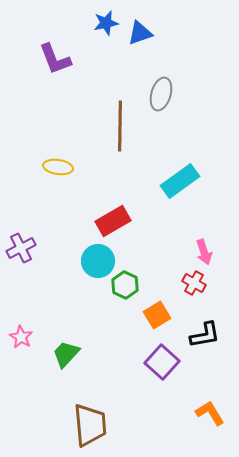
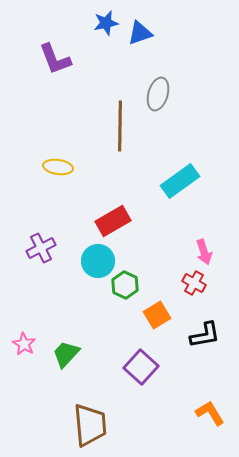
gray ellipse: moved 3 px left
purple cross: moved 20 px right
pink star: moved 3 px right, 7 px down
purple square: moved 21 px left, 5 px down
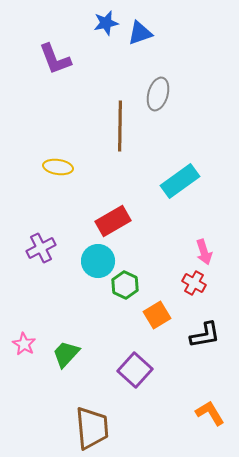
purple square: moved 6 px left, 3 px down
brown trapezoid: moved 2 px right, 3 px down
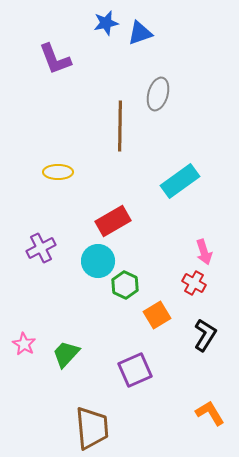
yellow ellipse: moved 5 px down; rotated 8 degrees counterclockwise
black L-shape: rotated 48 degrees counterclockwise
purple square: rotated 24 degrees clockwise
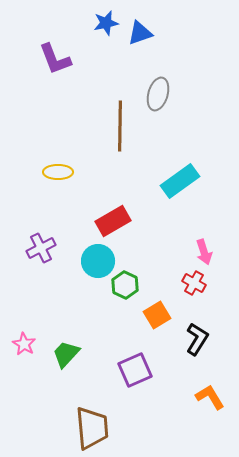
black L-shape: moved 8 px left, 4 px down
orange L-shape: moved 16 px up
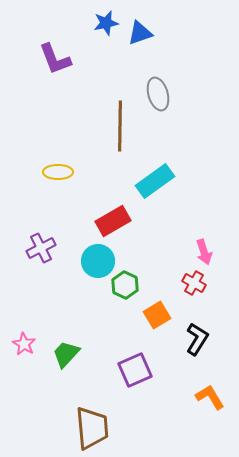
gray ellipse: rotated 32 degrees counterclockwise
cyan rectangle: moved 25 px left
